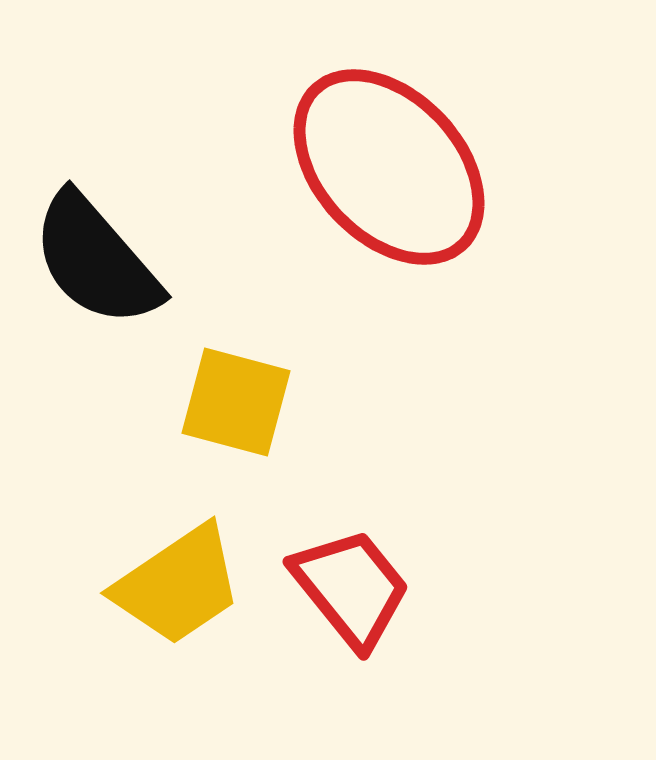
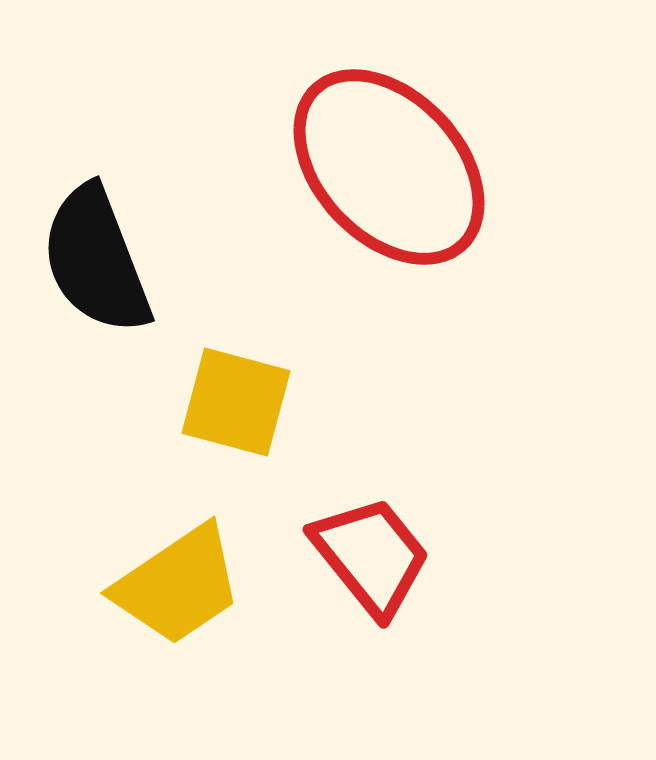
black semicircle: rotated 20 degrees clockwise
red trapezoid: moved 20 px right, 32 px up
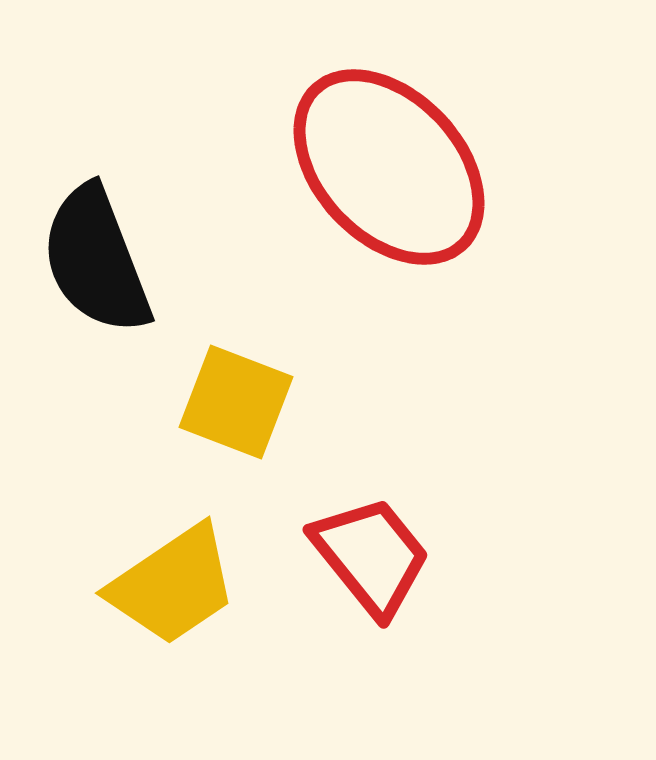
yellow square: rotated 6 degrees clockwise
yellow trapezoid: moved 5 px left
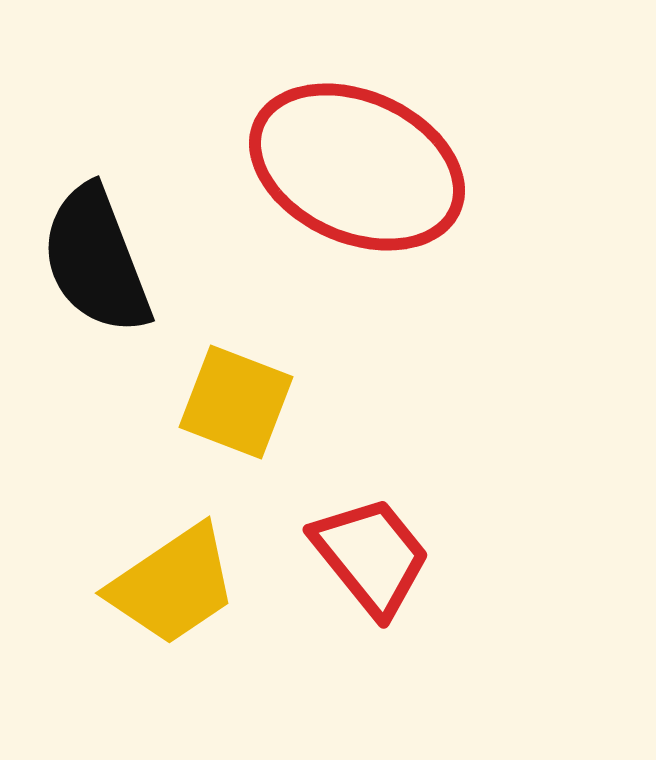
red ellipse: moved 32 px left; rotated 23 degrees counterclockwise
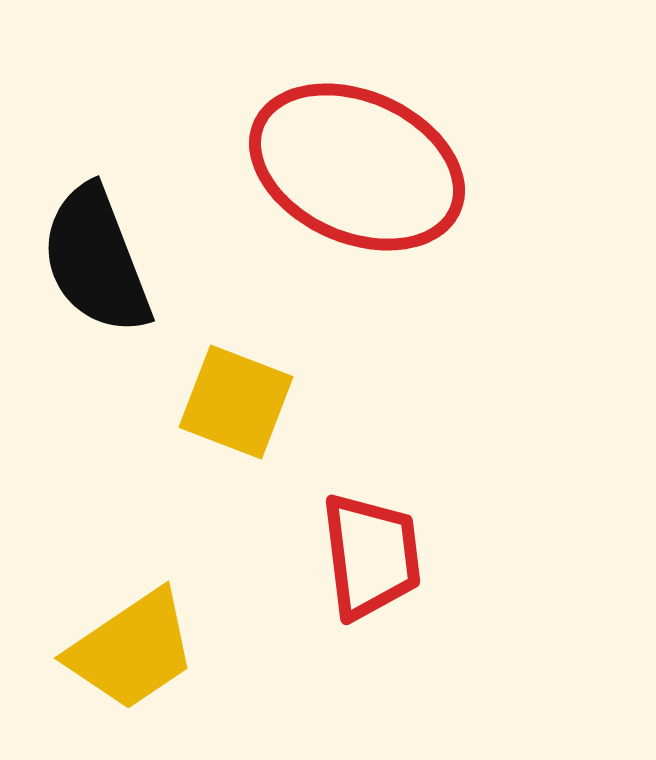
red trapezoid: rotated 32 degrees clockwise
yellow trapezoid: moved 41 px left, 65 px down
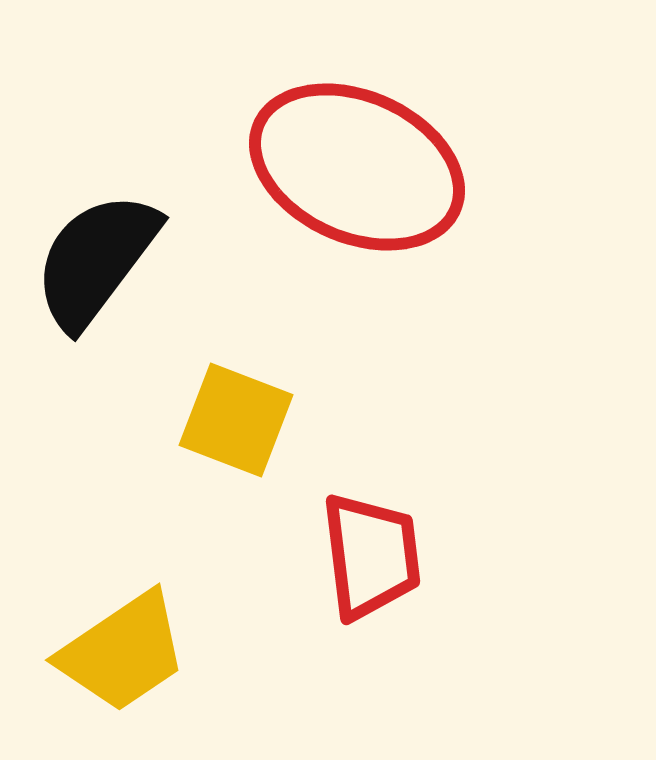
black semicircle: rotated 58 degrees clockwise
yellow square: moved 18 px down
yellow trapezoid: moved 9 px left, 2 px down
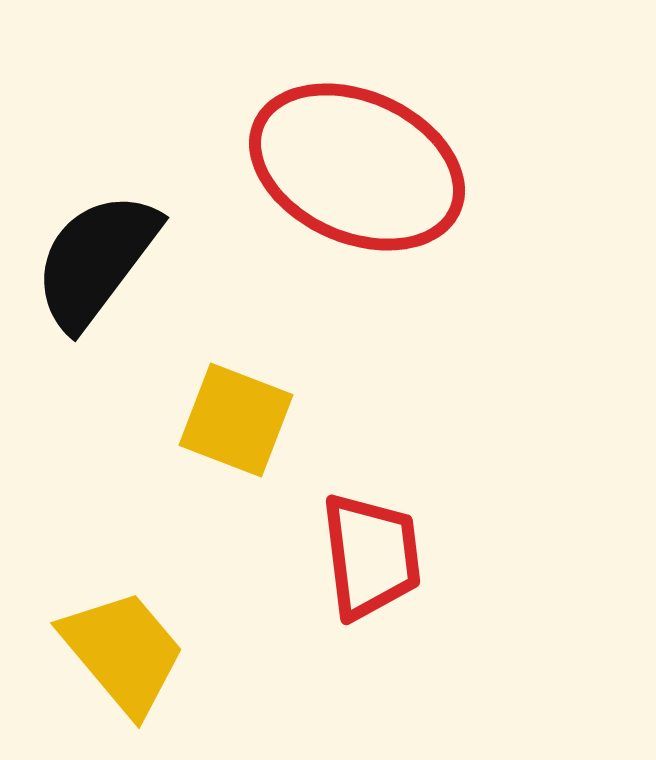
yellow trapezoid: rotated 96 degrees counterclockwise
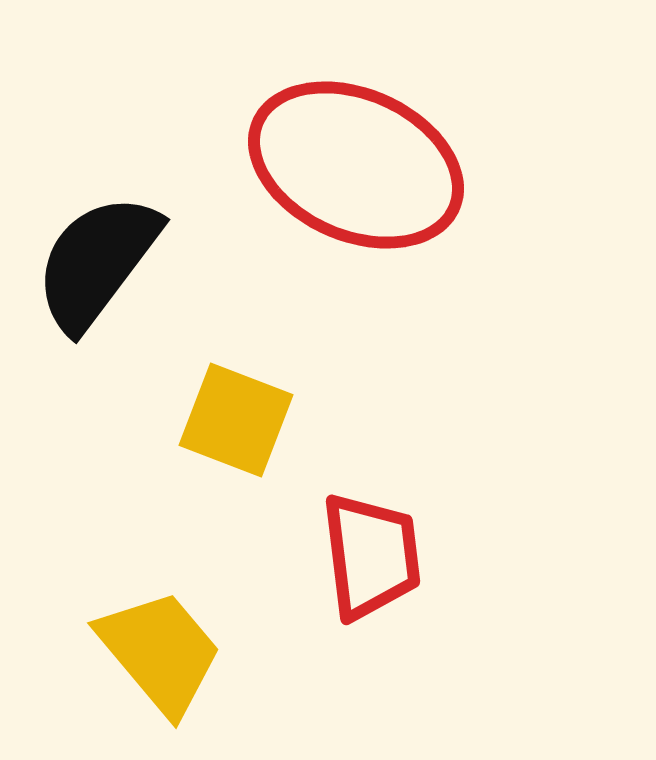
red ellipse: moved 1 px left, 2 px up
black semicircle: moved 1 px right, 2 px down
yellow trapezoid: moved 37 px right
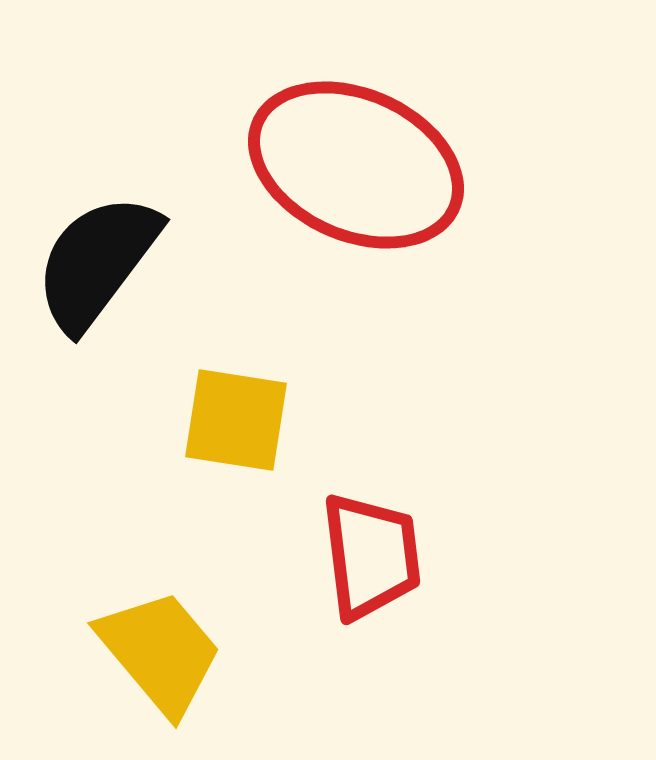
yellow square: rotated 12 degrees counterclockwise
